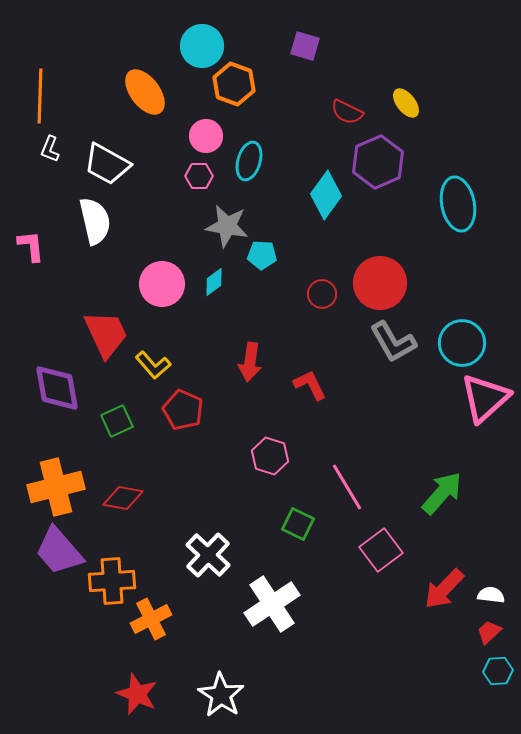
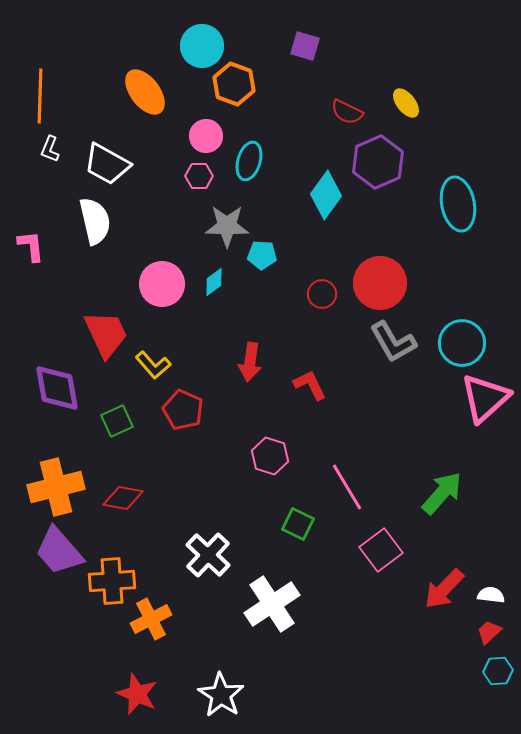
gray star at (227, 226): rotated 9 degrees counterclockwise
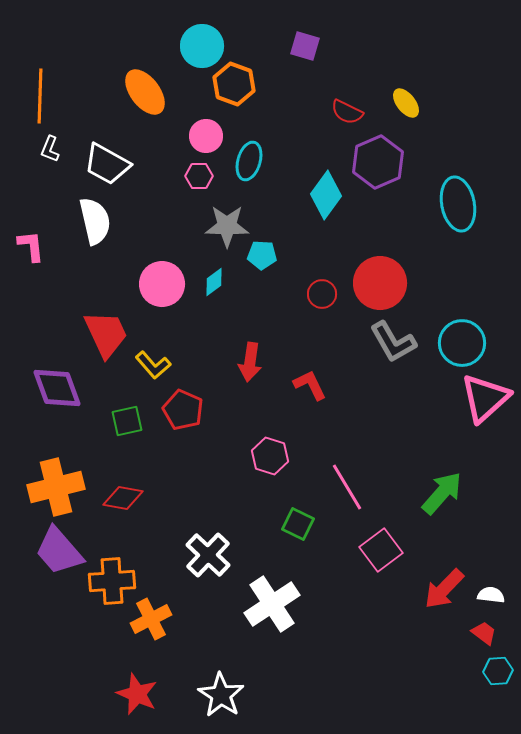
purple diamond at (57, 388): rotated 10 degrees counterclockwise
green square at (117, 421): moved 10 px right; rotated 12 degrees clockwise
red trapezoid at (489, 632): moved 5 px left, 1 px down; rotated 80 degrees clockwise
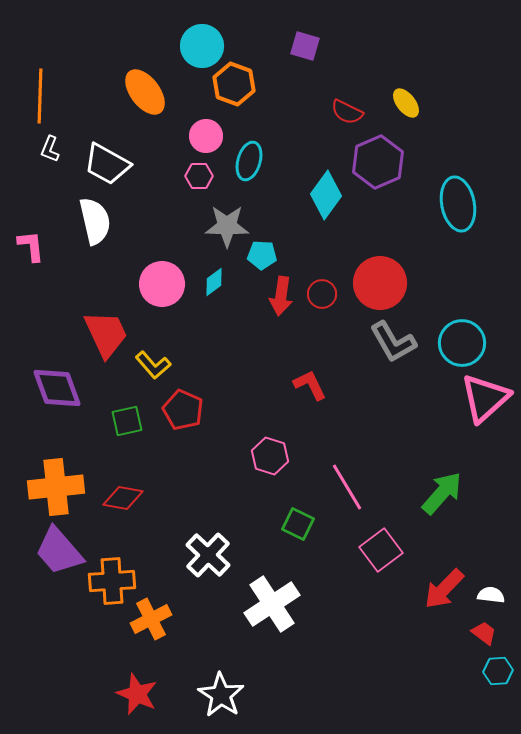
red arrow at (250, 362): moved 31 px right, 66 px up
orange cross at (56, 487): rotated 8 degrees clockwise
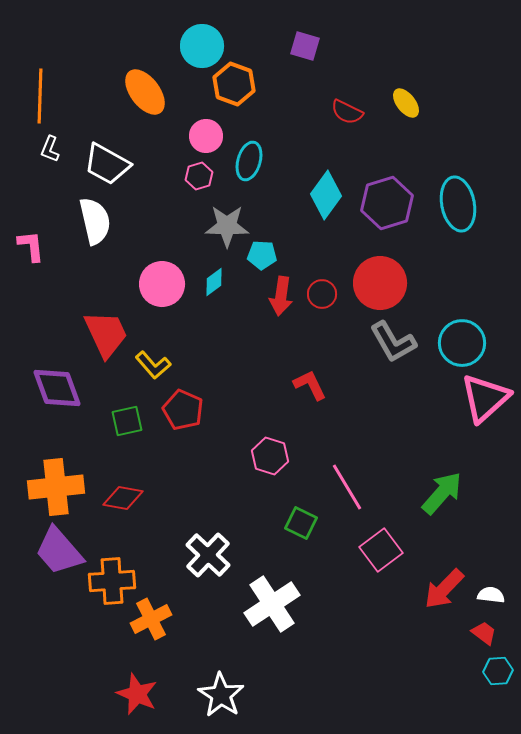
purple hexagon at (378, 162): moved 9 px right, 41 px down; rotated 6 degrees clockwise
pink hexagon at (199, 176): rotated 16 degrees counterclockwise
green square at (298, 524): moved 3 px right, 1 px up
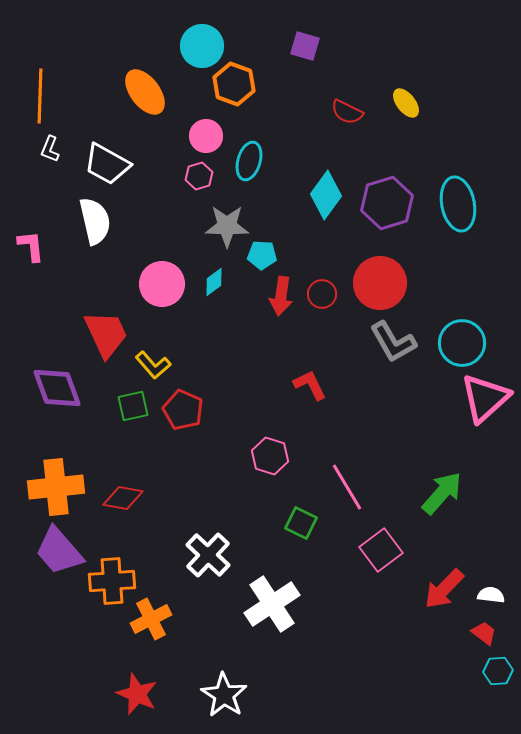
green square at (127, 421): moved 6 px right, 15 px up
white star at (221, 695): moved 3 px right
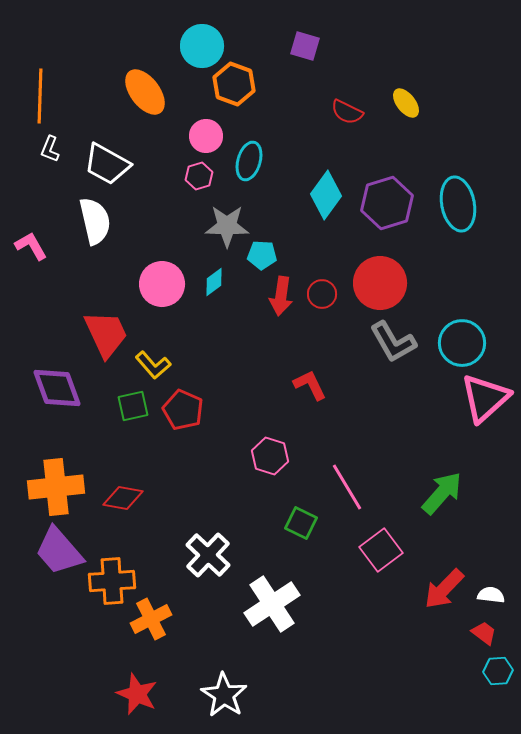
pink L-shape at (31, 246): rotated 24 degrees counterclockwise
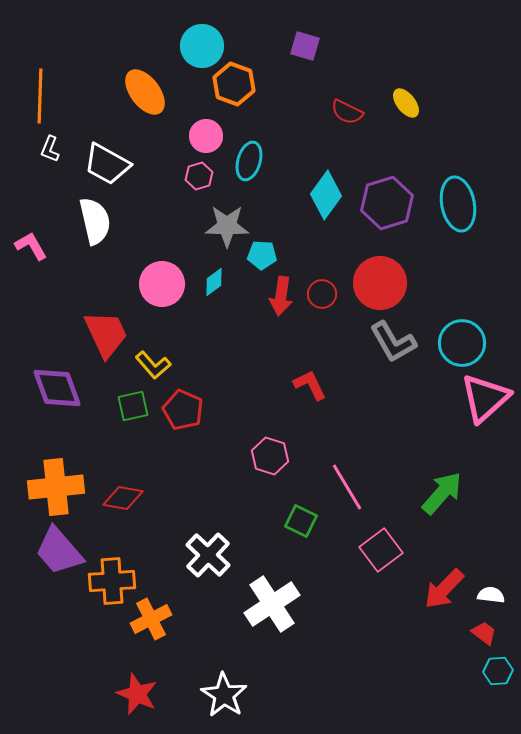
green square at (301, 523): moved 2 px up
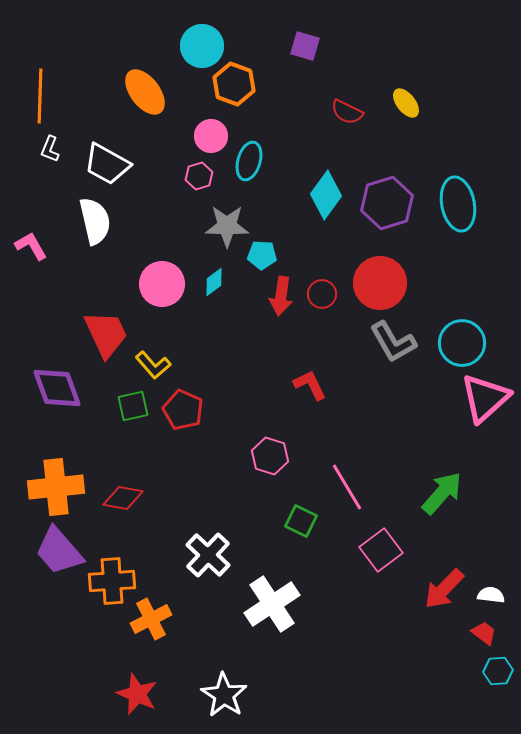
pink circle at (206, 136): moved 5 px right
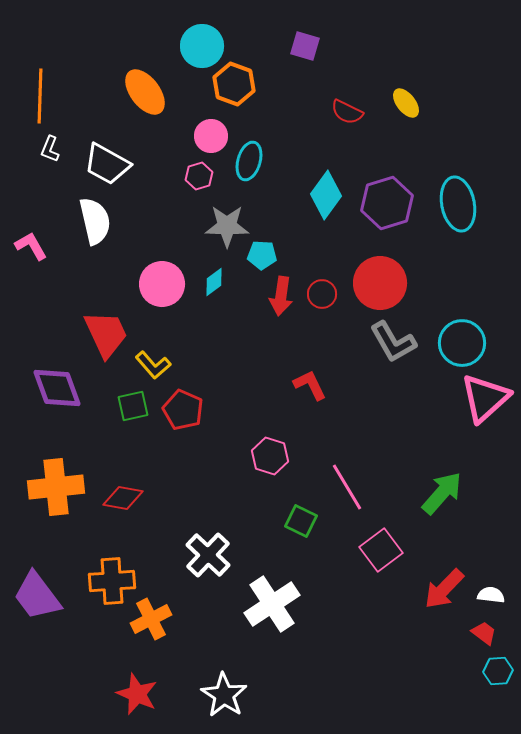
purple trapezoid at (59, 551): moved 22 px left, 45 px down; rotated 4 degrees clockwise
